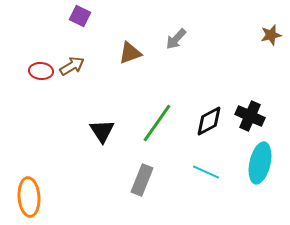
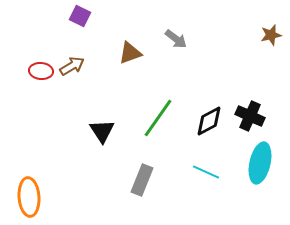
gray arrow: rotated 95 degrees counterclockwise
green line: moved 1 px right, 5 px up
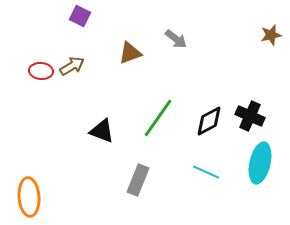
black triangle: rotated 36 degrees counterclockwise
gray rectangle: moved 4 px left
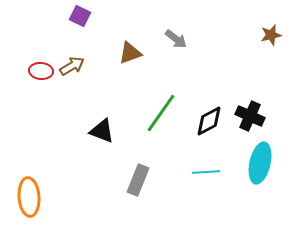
green line: moved 3 px right, 5 px up
cyan line: rotated 28 degrees counterclockwise
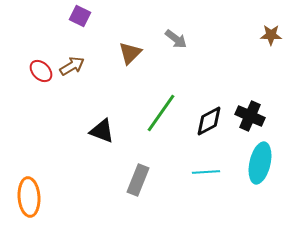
brown star: rotated 15 degrees clockwise
brown triangle: rotated 25 degrees counterclockwise
red ellipse: rotated 40 degrees clockwise
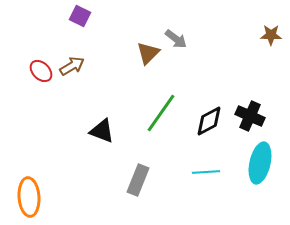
brown triangle: moved 18 px right
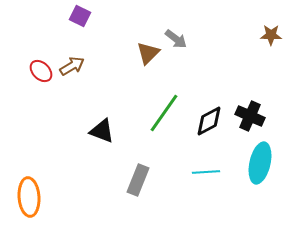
green line: moved 3 px right
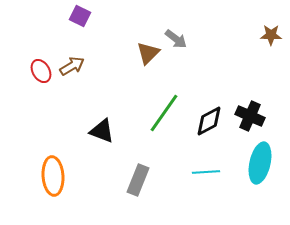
red ellipse: rotated 15 degrees clockwise
orange ellipse: moved 24 px right, 21 px up
